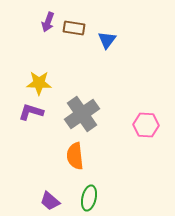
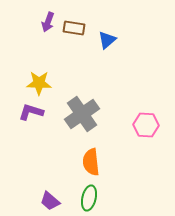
blue triangle: rotated 12 degrees clockwise
orange semicircle: moved 16 px right, 6 px down
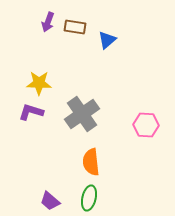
brown rectangle: moved 1 px right, 1 px up
